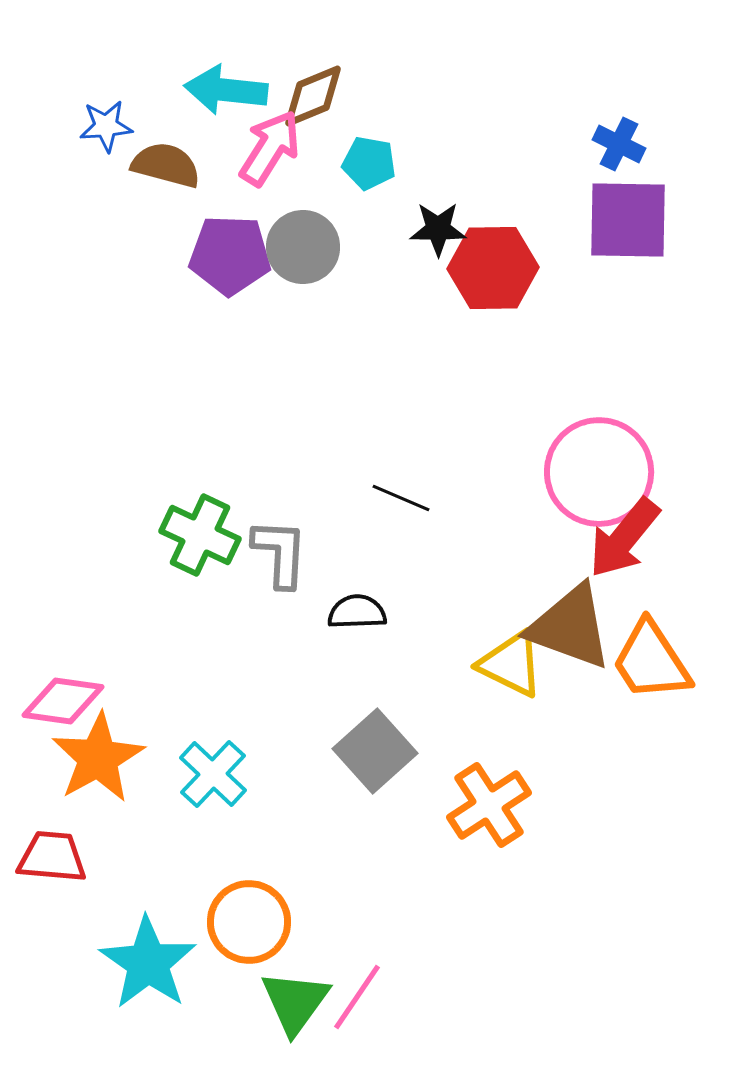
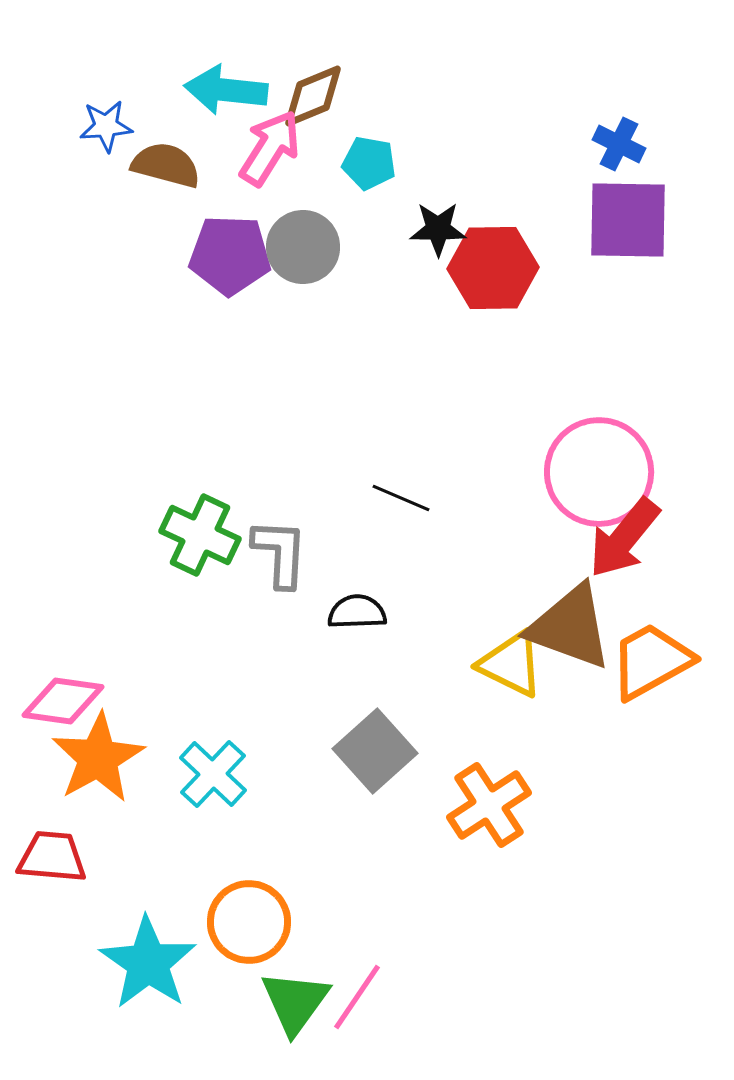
orange trapezoid: rotated 94 degrees clockwise
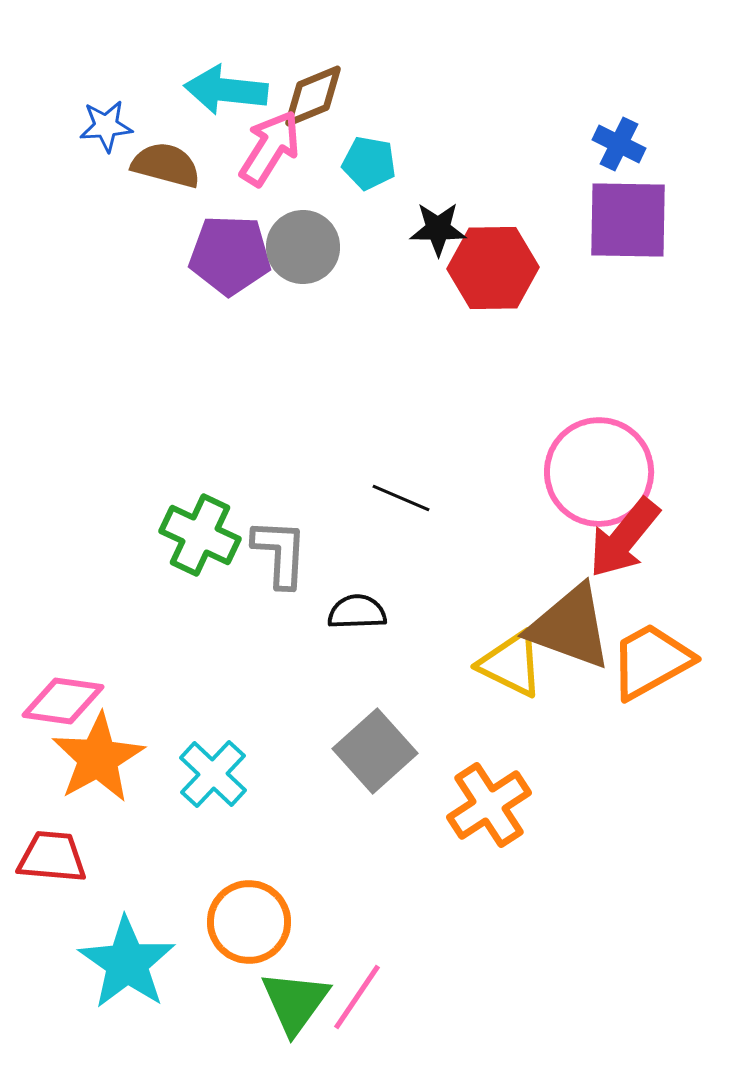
cyan star: moved 21 px left
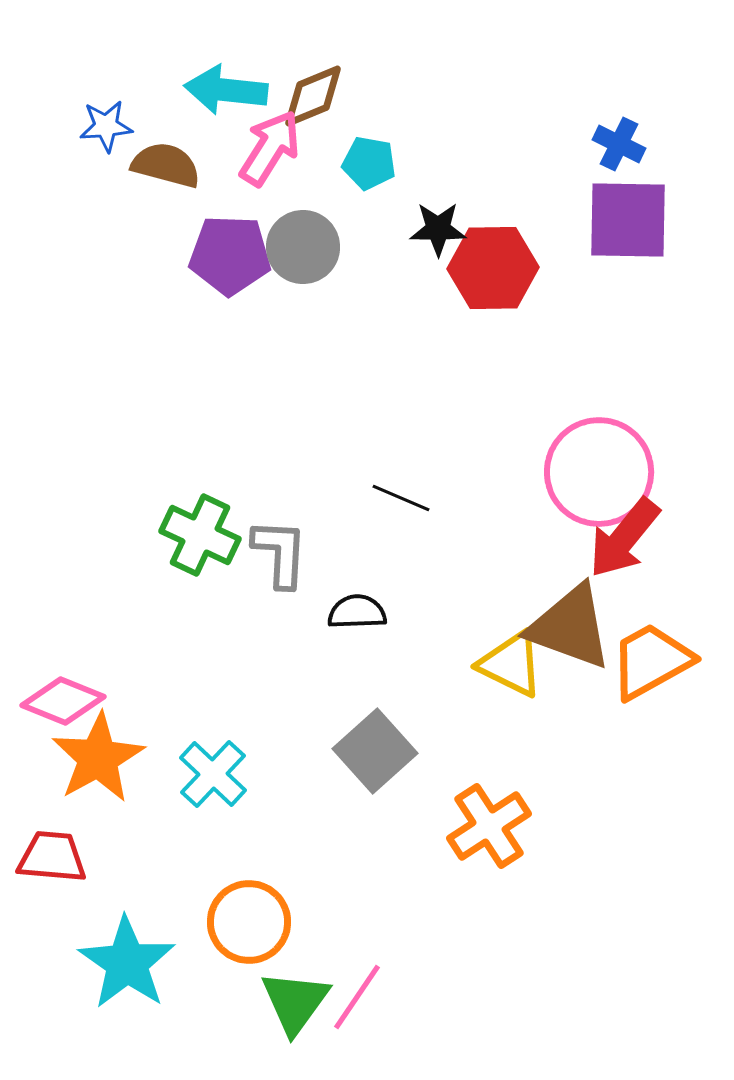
pink diamond: rotated 14 degrees clockwise
orange cross: moved 21 px down
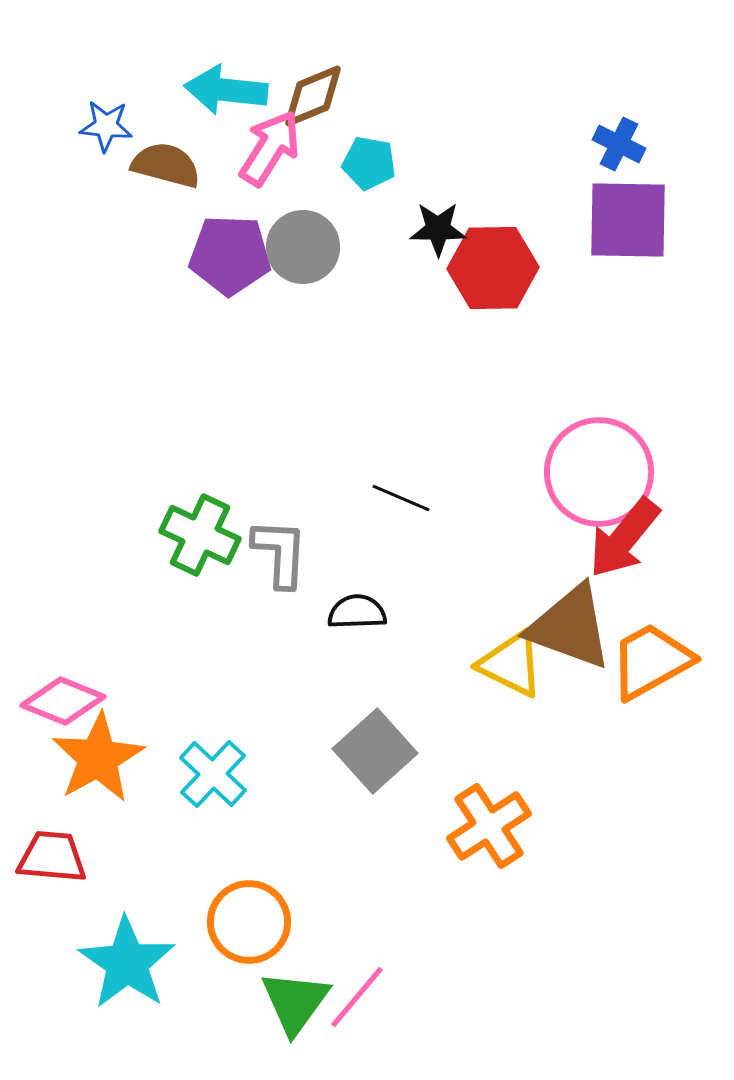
blue star: rotated 10 degrees clockwise
pink line: rotated 6 degrees clockwise
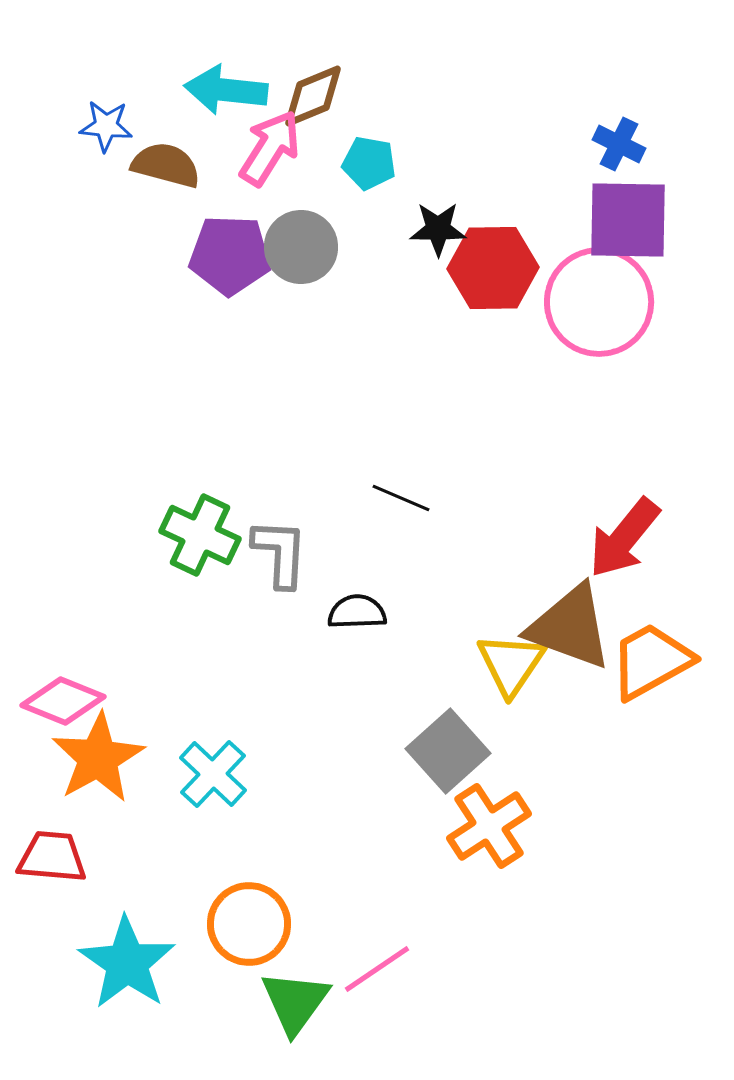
gray circle: moved 2 px left
pink circle: moved 170 px up
yellow triangle: rotated 38 degrees clockwise
gray square: moved 73 px right
orange circle: moved 2 px down
pink line: moved 20 px right, 28 px up; rotated 16 degrees clockwise
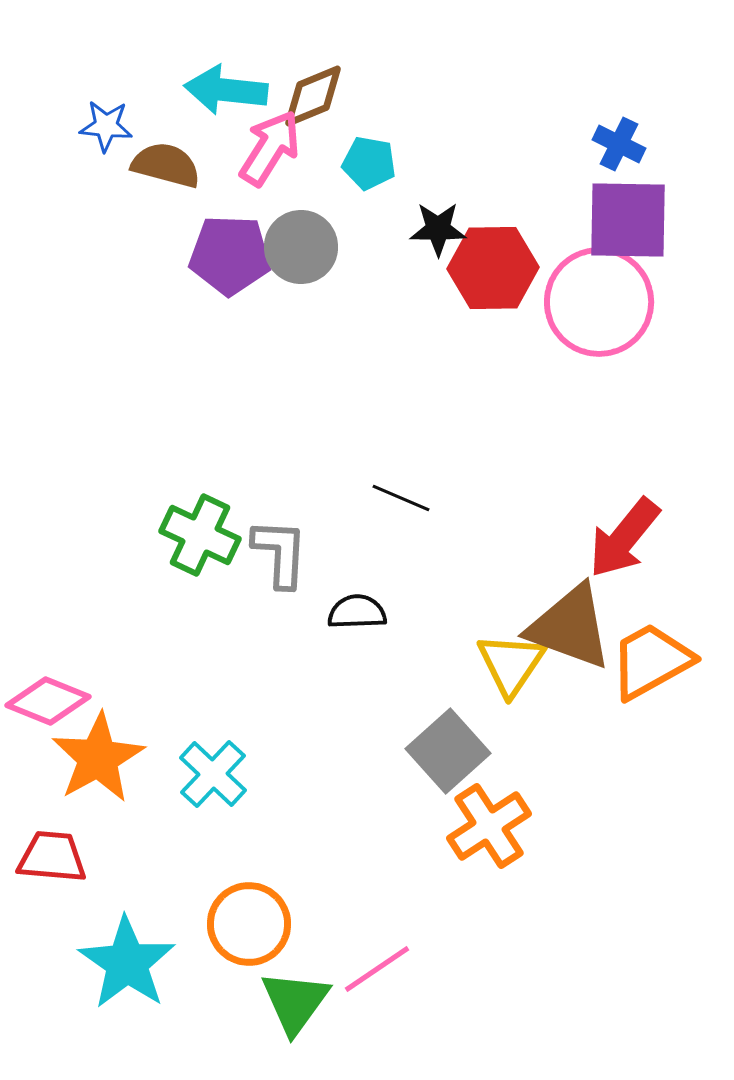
pink diamond: moved 15 px left
